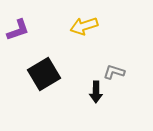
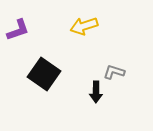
black square: rotated 24 degrees counterclockwise
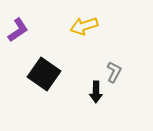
purple L-shape: rotated 15 degrees counterclockwise
gray L-shape: rotated 100 degrees clockwise
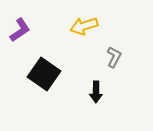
purple L-shape: moved 2 px right
gray L-shape: moved 15 px up
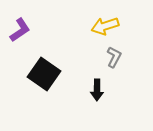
yellow arrow: moved 21 px right
black arrow: moved 1 px right, 2 px up
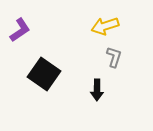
gray L-shape: rotated 10 degrees counterclockwise
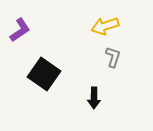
gray L-shape: moved 1 px left
black arrow: moved 3 px left, 8 px down
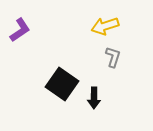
black square: moved 18 px right, 10 px down
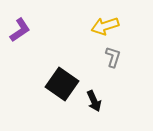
black arrow: moved 3 px down; rotated 25 degrees counterclockwise
